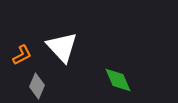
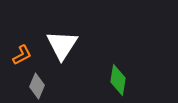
white triangle: moved 2 px up; rotated 16 degrees clockwise
green diamond: rotated 32 degrees clockwise
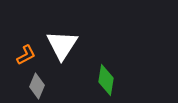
orange L-shape: moved 4 px right
green diamond: moved 12 px left
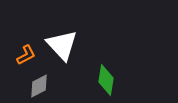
white triangle: rotated 16 degrees counterclockwise
gray diamond: moved 2 px right; rotated 40 degrees clockwise
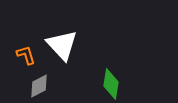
orange L-shape: rotated 80 degrees counterclockwise
green diamond: moved 5 px right, 4 px down
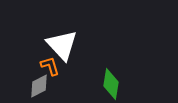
orange L-shape: moved 24 px right, 11 px down
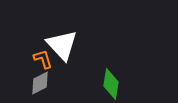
orange L-shape: moved 7 px left, 7 px up
gray diamond: moved 1 px right, 3 px up
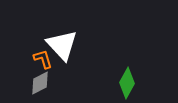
green diamond: moved 16 px right, 1 px up; rotated 20 degrees clockwise
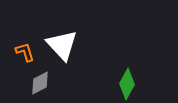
orange L-shape: moved 18 px left, 7 px up
green diamond: moved 1 px down
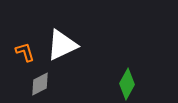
white triangle: rotated 48 degrees clockwise
gray diamond: moved 1 px down
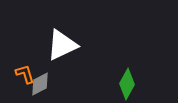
orange L-shape: moved 22 px down
